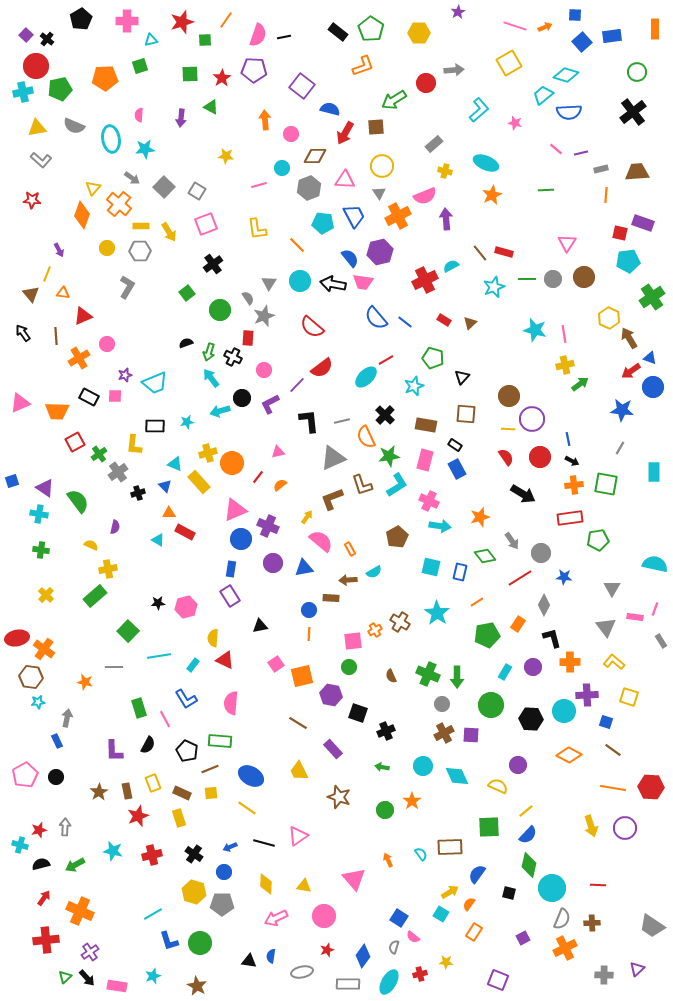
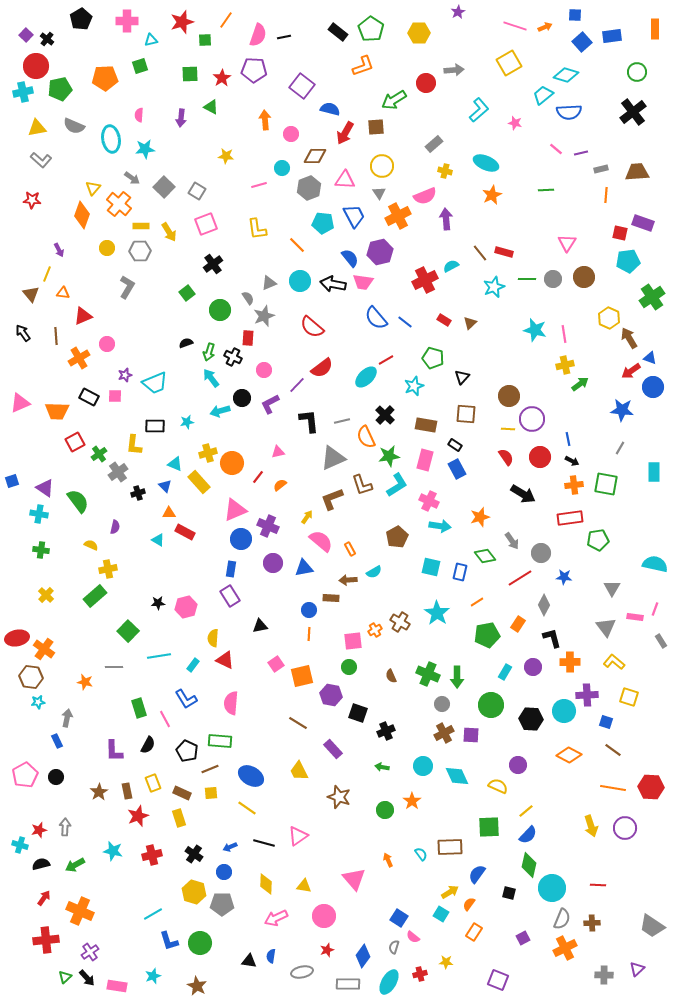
gray triangle at (269, 283): rotated 35 degrees clockwise
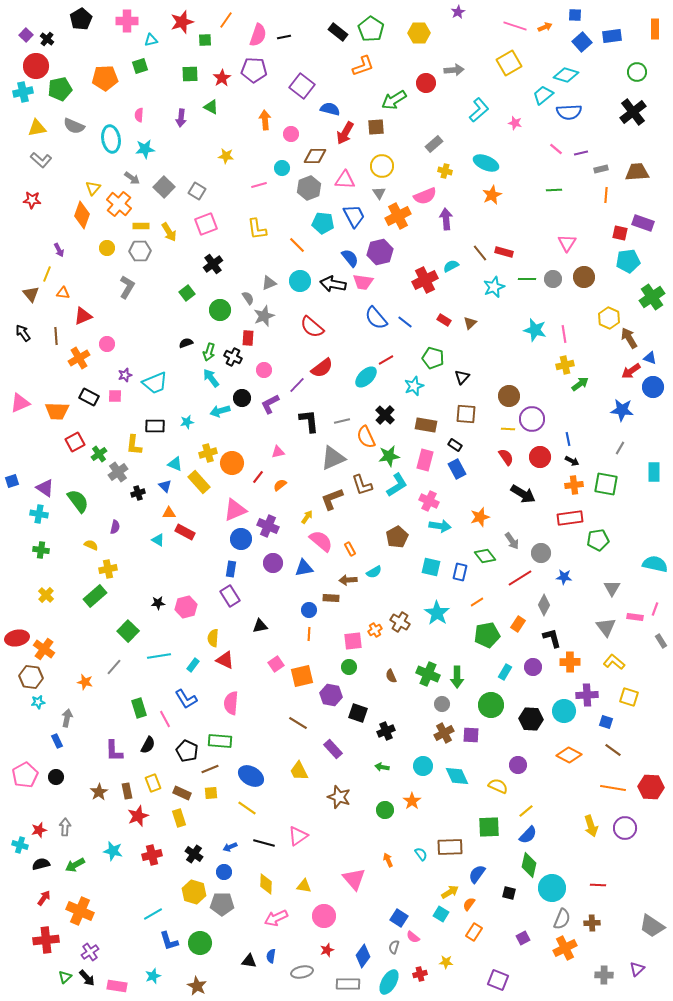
green line at (546, 190): moved 8 px right
gray line at (114, 667): rotated 48 degrees counterclockwise
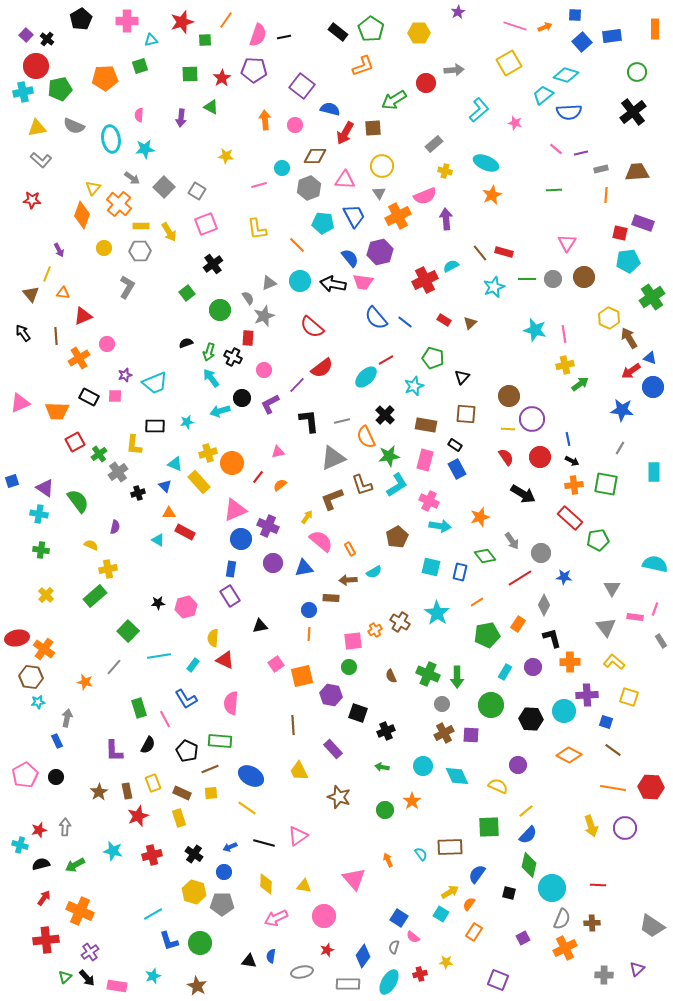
brown square at (376, 127): moved 3 px left, 1 px down
pink circle at (291, 134): moved 4 px right, 9 px up
yellow circle at (107, 248): moved 3 px left
red rectangle at (570, 518): rotated 50 degrees clockwise
brown line at (298, 723): moved 5 px left, 2 px down; rotated 54 degrees clockwise
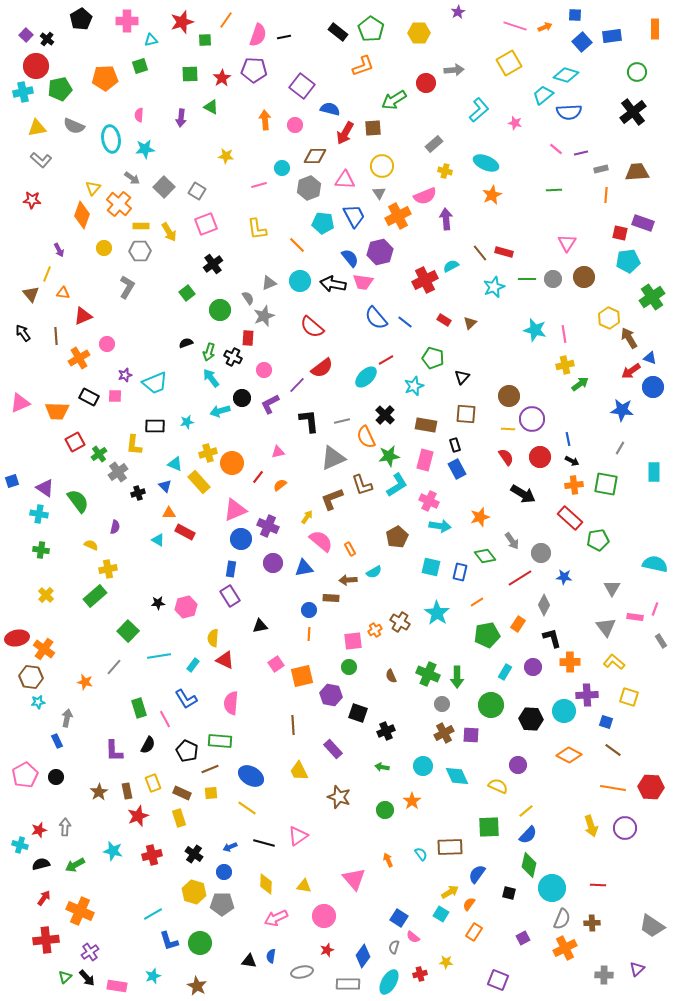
black rectangle at (455, 445): rotated 40 degrees clockwise
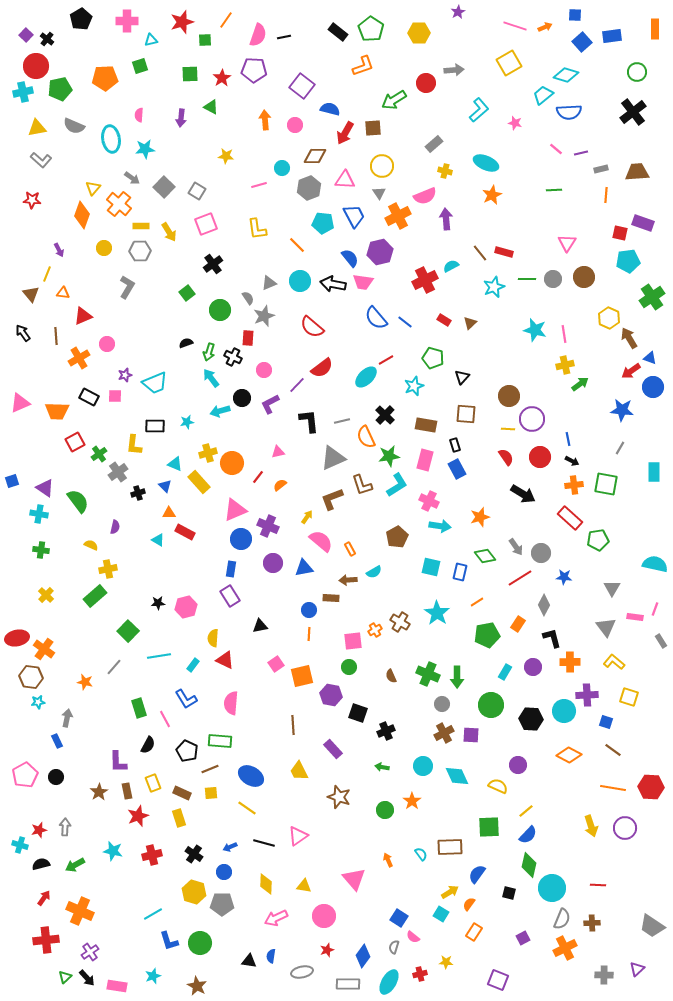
gray arrow at (512, 541): moved 4 px right, 6 px down
purple L-shape at (114, 751): moved 4 px right, 11 px down
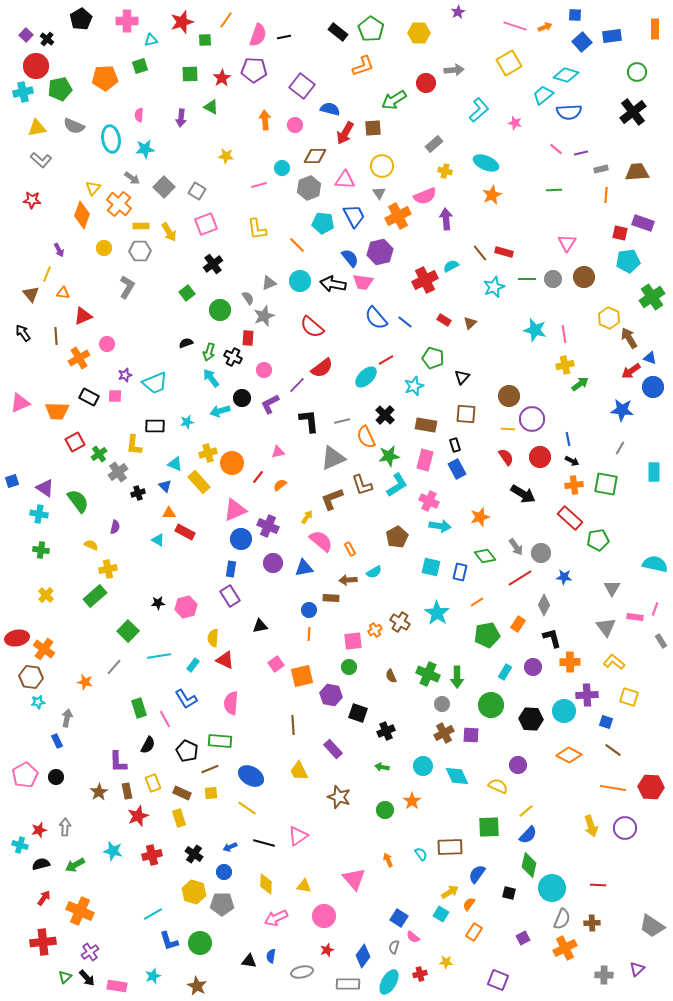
red cross at (46, 940): moved 3 px left, 2 px down
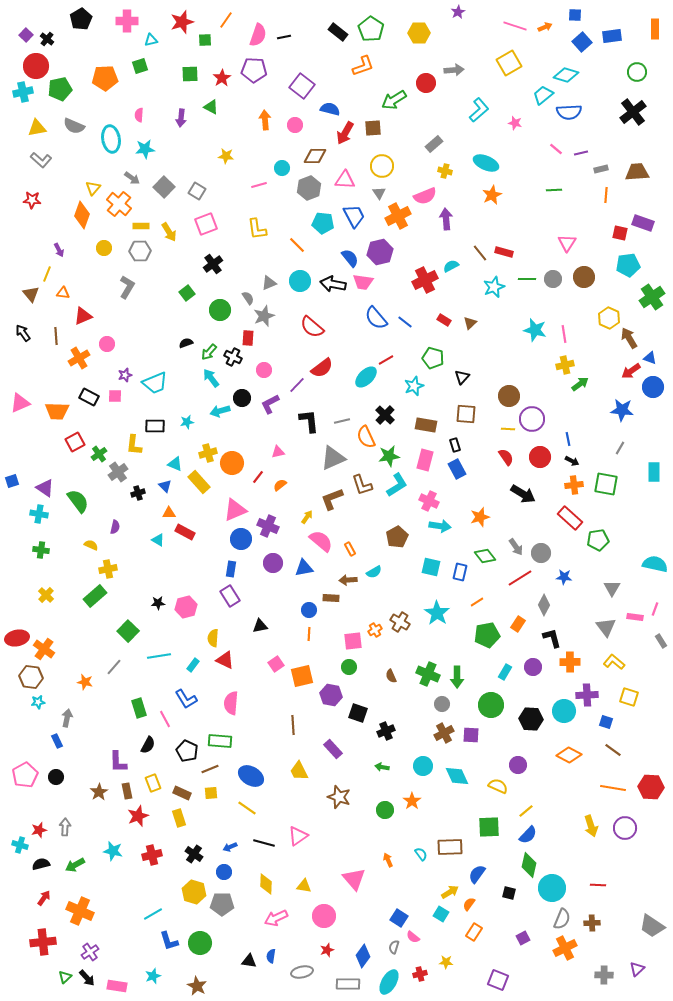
cyan pentagon at (628, 261): moved 4 px down
green arrow at (209, 352): rotated 24 degrees clockwise
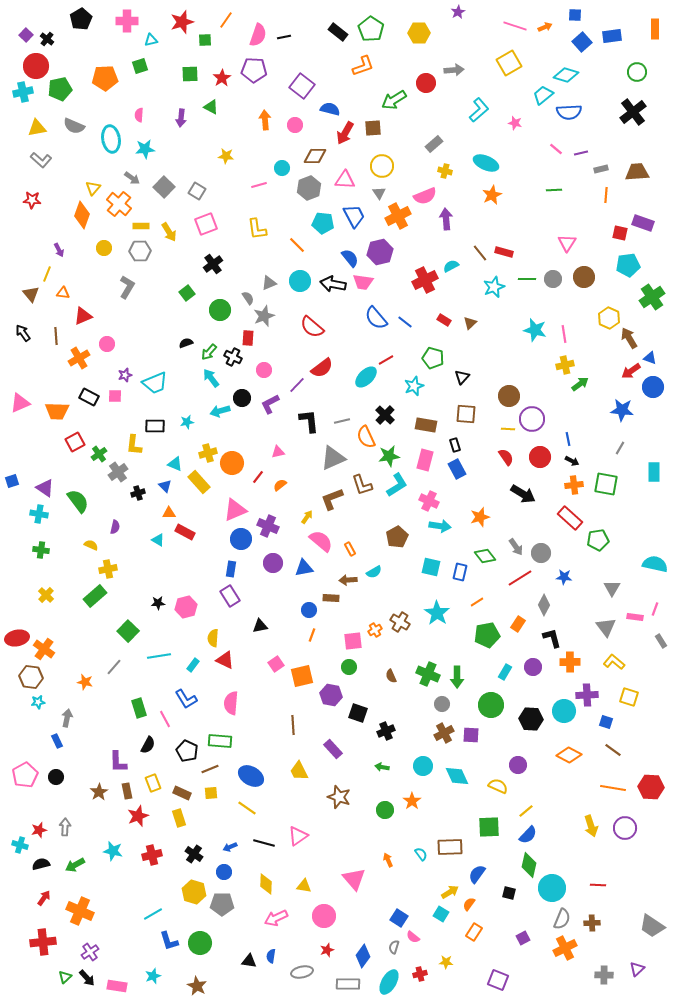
orange line at (309, 634): moved 3 px right, 1 px down; rotated 16 degrees clockwise
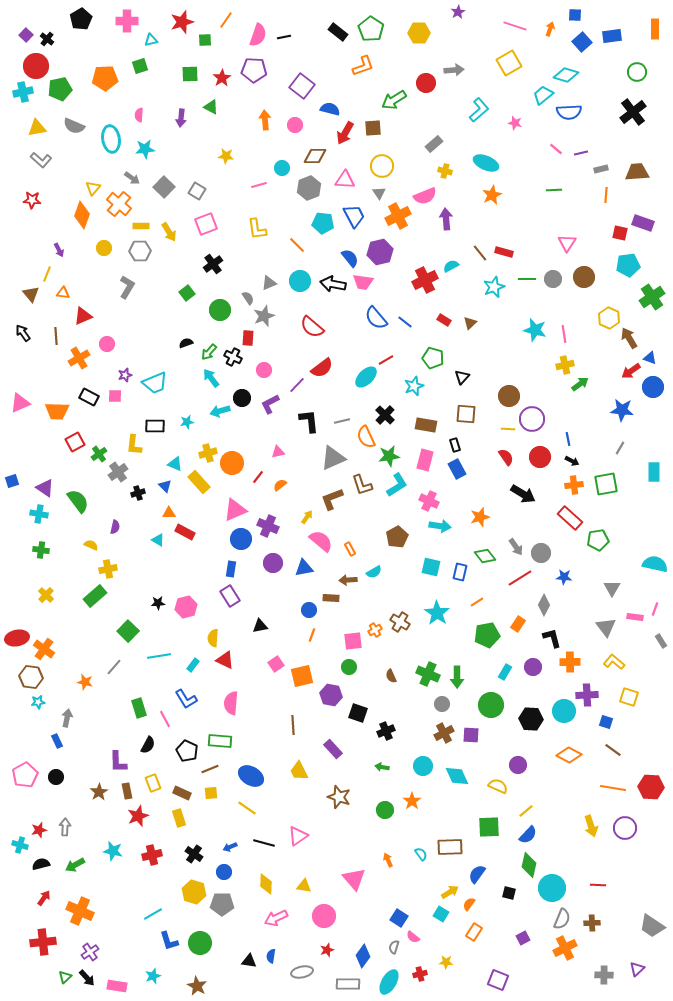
orange arrow at (545, 27): moved 5 px right, 2 px down; rotated 48 degrees counterclockwise
green square at (606, 484): rotated 20 degrees counterclockwise
